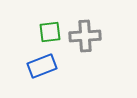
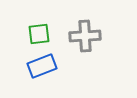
green square: moved 11 px left, 2 px down
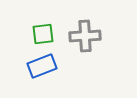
green square: moved 4 px right
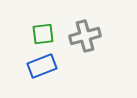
gray cross: rotated 12 degrees counterclockwise
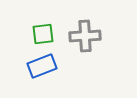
gray cross: rotated 12 degrees clockwise
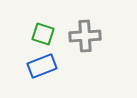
green square: rotated 25 degrees clockwise
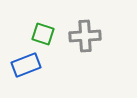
blue rectangle: moved 16 px left, 1 px up
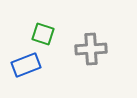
gray cross: moved 6 px right, 13 px down
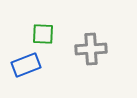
green square: rotated 15 degrees counterclockwise
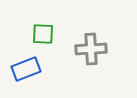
blue rectangle: moved 4 px down
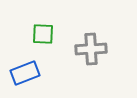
blue rectangle: moved 1 px left, 4 px down
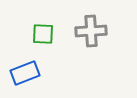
gray cross: moved 18 px up
